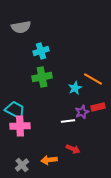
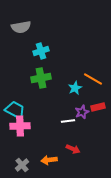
green cross: moved 1 px left, 1 px down
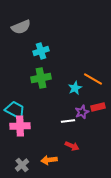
gray semicircle: rotated 12 degrees counterclockwise
red arrow: moved 1 px left, 3 px up
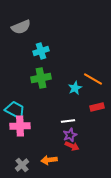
red rectangle: moved 1 px left
purple star: moved 12 px left, 23 px down
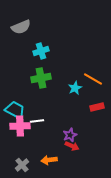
white line: moved 31 px left
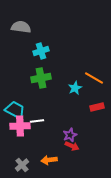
gray semicircle: rotated 150 degrees counterclockwise
orange line: moved 1 px right, 1 px up
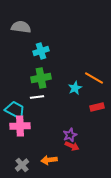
white line: moved 24 px up
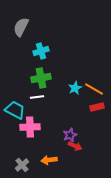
gray semicircle: rotated 72 degrees counterclockwise
orange line: moved 11 px down
pink cross: moved 10 px right, 1 px down
red arrow: moved 3 px right
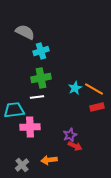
gray semicircle: moved 4 px right, 5 px down; rotated 90 degrees clockwise
cyan trapezoid: moved 1 px left; rotated 35 degrees counterclockwise
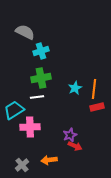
orange line: rotated 66 degrees clockwise
cyan trapezoid: rotated 25 degrees counterclockwise
